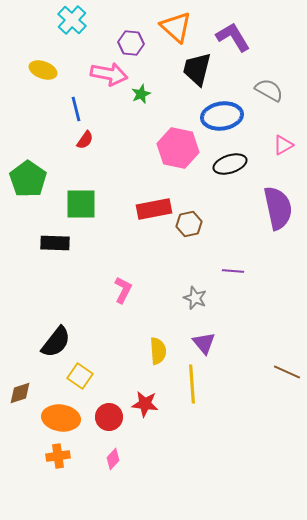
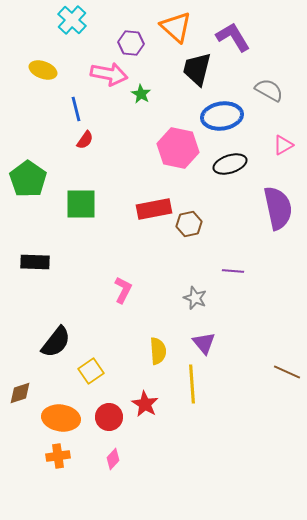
green star: rotated 18 degrees counterclockwise
black rectangle: moved 20 px left, 19 px down
yellow square: moved 11 px right, 5 px up; rotated 20 degrees clockwise
red star: rotated 24 degrees clockwise
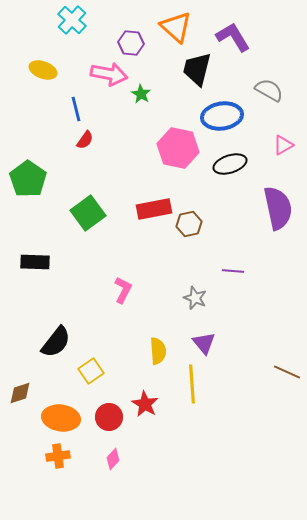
green square: moved 7 px right, 9 px down; rotated 36 degrees counterclockwise
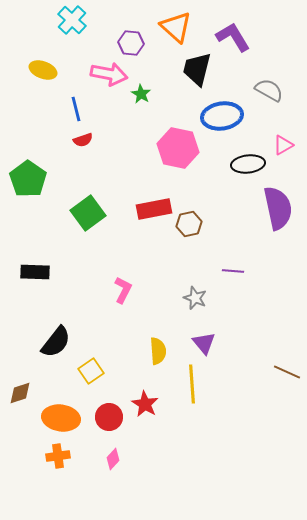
red semicircle: moved 2 px left; rotated 36 degrees clockwise
black ellipse: moved 18 px right; rotated 12 degrees clockwise
black rectangle: moved 10 px down
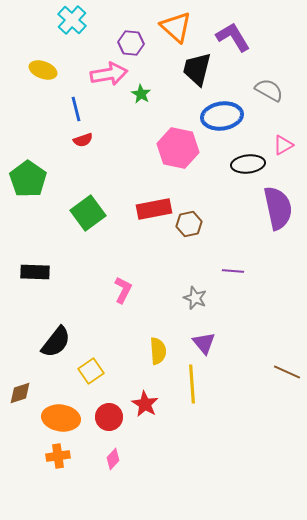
pink arrow: rotated 21 degrees counterclockwise
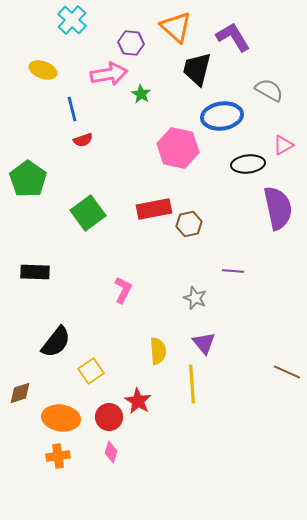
blue line: moved 4 px left
red star: moved 7 px left, 3 px up
pink diamond: moved 2 px left, 7 px up; rotated 25 degrees counterclockwise
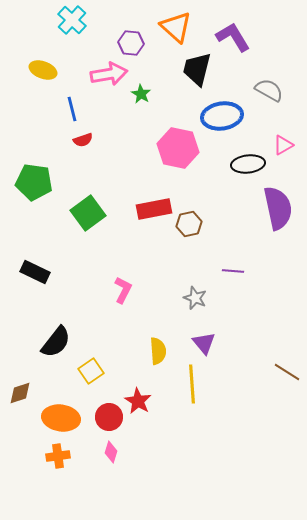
green pentagon: moved 6 px right, 3 px down; rotated 27 degrees counterclockwise
black rectangle: rotated 24 degrees clockwise
brown line: rotated 8 degrees clockwise
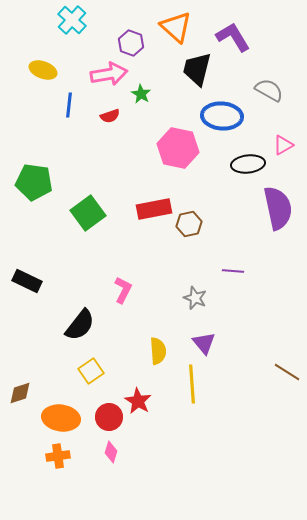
purple hexagon: rotated 15 degrees clockwise
blue line: moved 3 px left, 4 px up; rotated 20 degrees clockwise
blue ellipse: rotated 12 degrees clockwise
red semicircle: moved 27 px right, 24 px up
black rectangle: moved 8 px left, 9 px down
black semicircle: moved 24 px right, 17 px up
